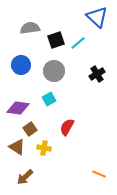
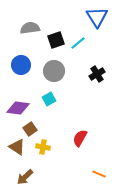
blue triangle: rotated 15 degrees clockwise
red semicircle: moved 13 px right, 11 px down
yellow cross: moved 1 px left, 1 px up
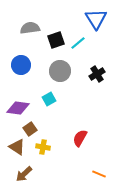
blue triangle: moved 1 px left, 2 px down
gray circle: moved 6 px right
brown arrow: moved 1 px left, 3 px up
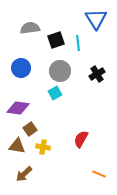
cyan line: rotated 56 degrees counterclockwise
blue circle: moved 3 px down
cyan square: moved 6 px right, 6 px up
red semicircle: moved 1 px right, 1 px down
brown triangle: moved 1 px up; rotated 24 degrees counterclockwise
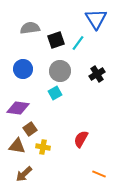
cyan line: rotated 42 degrees clockwise
blue circle: moved 2 px right, 1 px down
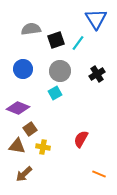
gray semicircle: moved 1 px right, 1 px down
purple diamond: rotated 15 degrees clockwise
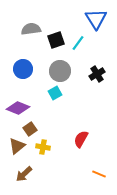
brown triangle: rotated 48 degrees counterclockwise
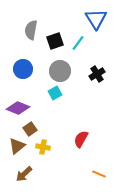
gray semicircle: moved 1 px down; rotated 72 degrees counterclockwise
black square: moved 1 px left, 1 px down
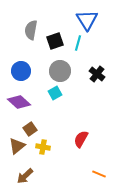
blue triangle: moved 9 px left, 1 px down
cyan line: rotated 21 degrees counterclockwise
blue circle: moved 2 px left, 2 px down
black cross: rotated 21 degrees counterclockwise
purple diamond: moved 1 px right, 6 px up; rotated 20 degrees clockwise
brown arrow: moved 1 px right, 2 px down
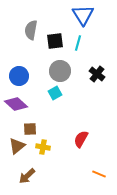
blue triangle: moved 4 px left, 5 px up
black square: rotated 12 degrees clockwise
blue circle: moved 2 px left, 5 px down
purple diamond: moved 3 px left, 2 px down
brown square: rotated 32 degrees clockwise
brown arrow: moved 2 px right
